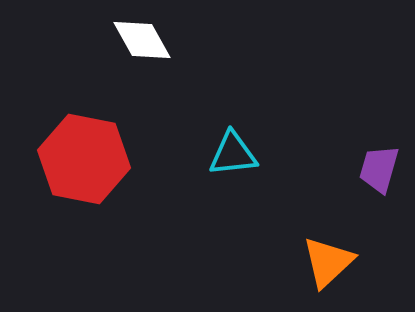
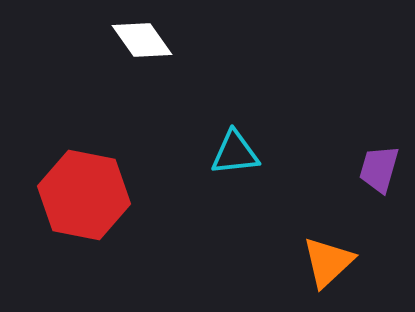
white diamond: rotated 6 degrees counterclockwise
cyan triangle: moved 2 px right, 1 px up
red hexagon: moved 36 px down
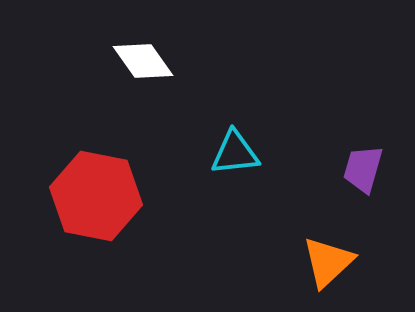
white diamond: moved 1 px right, 21 px down
purple trapezoid: moved 16 px left
red hexagon: moved 12 px right, 1 px down
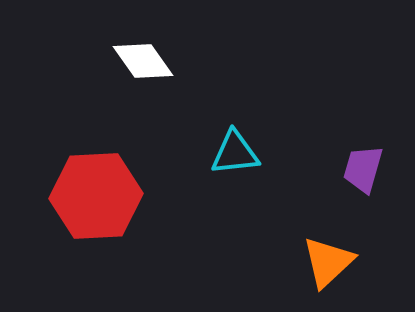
red hexagon: rotated 14 degrees counterclockwise
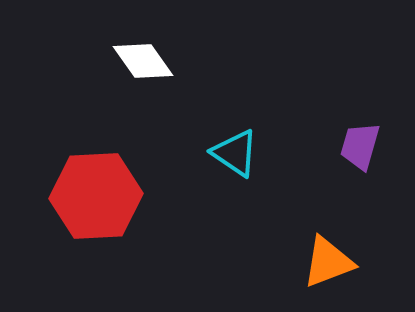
cyan triangle: rotated 40 degrees clockwise
purple trapezoid: moved 3 px left, 23 px up
orange triangle: rotated 22 degrees clockwise
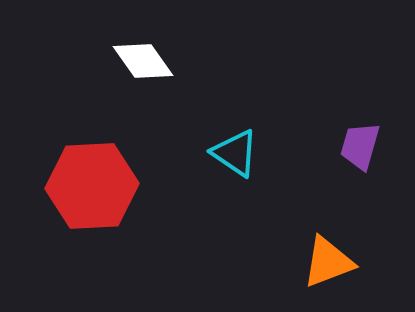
red hexagon: moved 4 px left, 10 px up
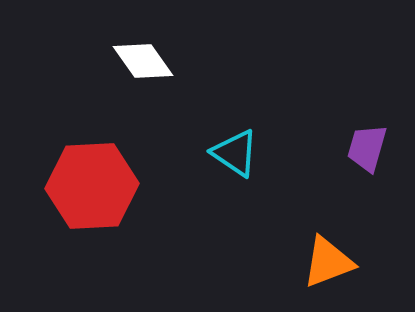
purple trapezoid: moved 7 px right, 2 px down
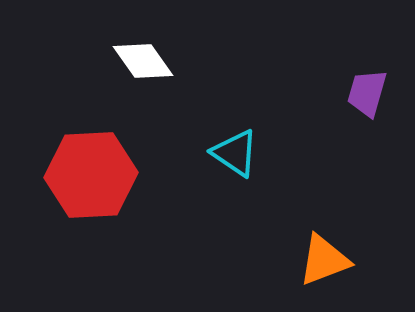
purple trapezoid: moved 55 px up
red hexagon: moved 1 px left, 11 px up
orange triangle: moved 4 px left, 2 px up
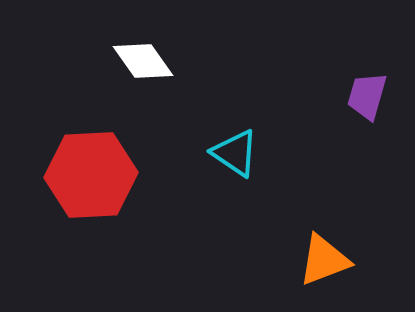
purple trapezoid: moved 3 px down
